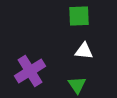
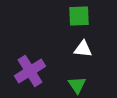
white triangle: moved 1 px left, 2 px up
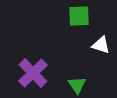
white triangle: moved 18 px right, 4 px up; rotated 12 degrees clockwise
purple cross: moved 3 px right, 2 px down; rotated 12 degrees counterclockwise
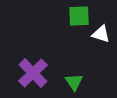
white triangle: moved 11 px up
green triangle: moved 3 px left, 3 px up
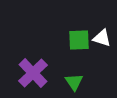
green square: moved 24 px down
white triangle: moved 1 px right, 4 px down
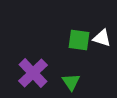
green square: rotated 10 degrees clockwise
green triangle: moved 3 px left
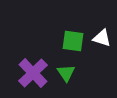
green square: moved 6 px left, 1 px down
green triangle: moved 5 px left, 9 px up
